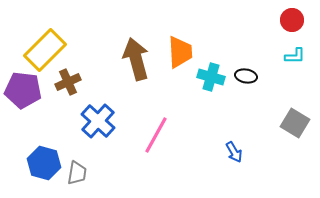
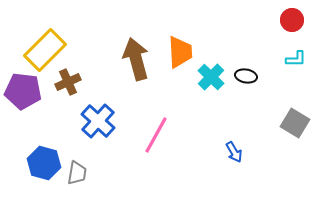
cyan L-shape: moved 1 px right, 3 px down
cyan cross: rotated 28 degrees clockwise
purple pentagon: moved 1 px down
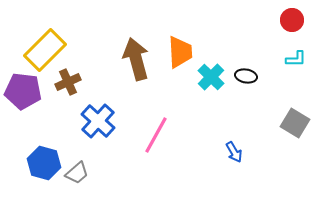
gray trapezoid: rotated 40 degrees clockwise
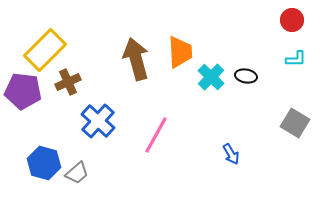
blue arrow: moved 3 px left, 2 px down
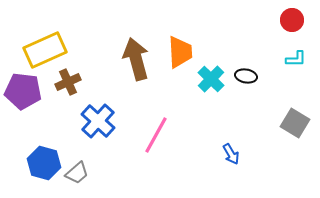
yellow rectangle: rotated 21 degrees clockwise
cyan cross: moved 2 px down
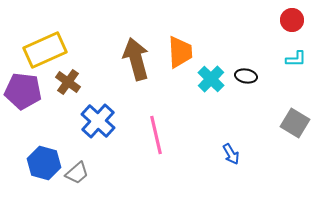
brown cross: rotated 30 degrees counterclockwise
pink line: rotated 42 degrees counterclockwise
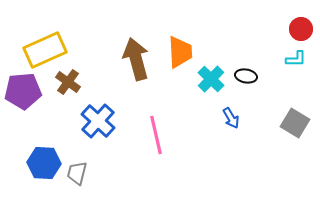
red circle: moved 9 px right, 9 px down
purple pentagon: rotated 12 degrees counterclockwise
blue arrow: moved 36 px up
blue hexagon: rotated 12 degrees counterclockwise
gray trapezoid: rotated 145 degrees clockwise
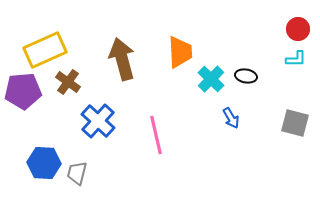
red circle: moved 3 px left
brown arrow: moved 14 px left
gray square: rotated 16 degrees counterclockwise
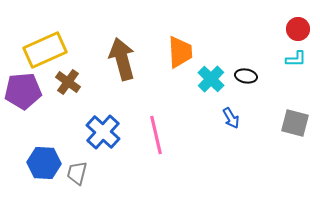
blue cross: moved 5 px right, 11 px down
